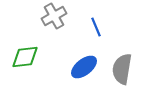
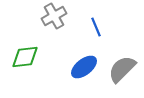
gray semicircle: rotated 36 degrees clockwise
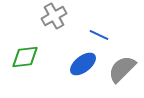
blue line: moved 3 px right, 8 px down; rotated 42 degrees counterclockwise
blue ellipse: moved 1 px left, 3 px up
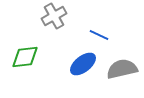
gray semicircle: rotated 32 degrees clockwise
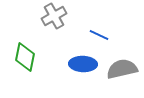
green diamond: rotated 72 degrees counterclockwise
blue ellipse: rotated 40 degrees clockwise
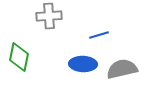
gray cross: moved 5 px left; rotated 25 degrees clockwise
blue line: rotated 42 degrees counterclockwise
green diamond: moved 6 px left
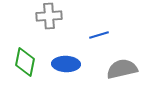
green diamond: moved 6 px right, 5 px down
blue ellipse: moved 17 px left
